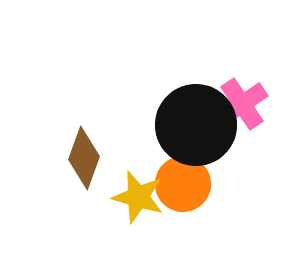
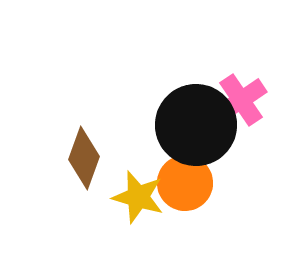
pink cross: moved 1 px left, 4 px up
orange circle: moved 2 px right, 1 px up
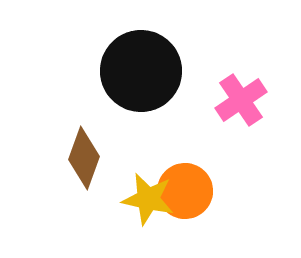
black circle: moved 55 px left, 54 px up
orange circle: moved 8 px down
yellow star: moved 10 px right, 2 px down; rotated 4 degrees counterclockwise
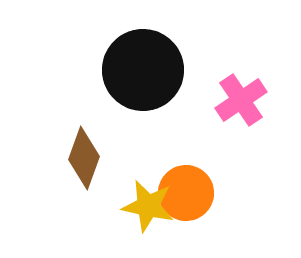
black circle: moved 2 px right, 1 px up
orange circle: moved 1 px right, 2 px down
yellow star: moved 7 px down
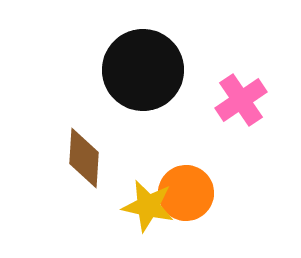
brown diamond: rotated 16 degrees counterclockwise
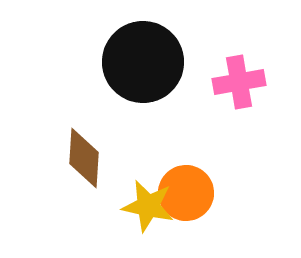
black circle: moved 8 px up
pink cross: moved 2 px left, 18 px up; rotated 24 degrees clockwise
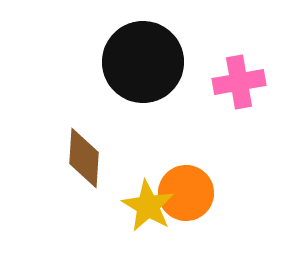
yellow star: rotated 18 degrees clockwise
